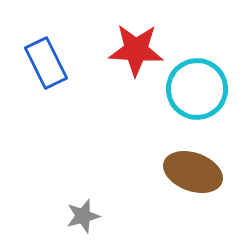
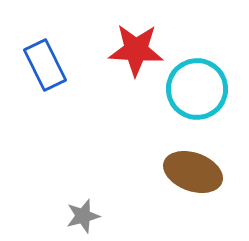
blue rectangle: moved 1 px left, 2 px down
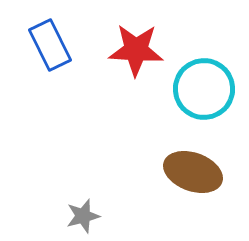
blue rectangle: moved 5 px right, 20 px up
cyan circle: moved 7 px right
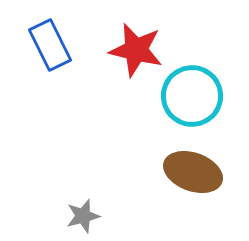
red star: rotated 10 degrees clockwise
cyan circle: moved 12 px left, 7 px down
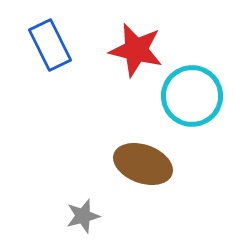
brown ellipse: moved 50 px left, 8 px up
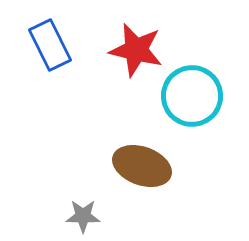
brown ellipse: moved 1 px left, 2 px down
gray star: rotated 16 degrees clockwise
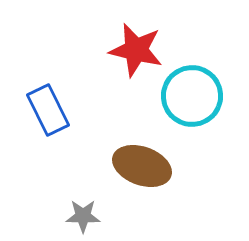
blue rectangle: moved 2 px left, 65 px down
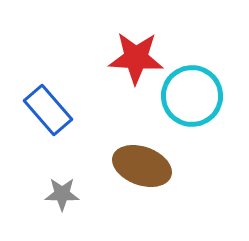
red star: moved 8 px down; rotated 10 degrees counterclockwise
blue rectangle: rotated 15 degrees counterclockwise
gray star: moved 21 px left, 22 px up
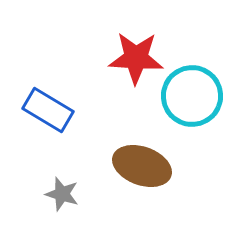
blue rectangle: rotated 18 degrees counterclockwise
gray star: rotated 16 degrees clockwise
